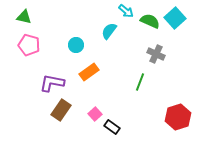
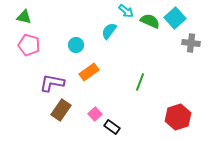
gray cross: moved 35 px right, 11 px up; rotated 18 degrees counterclockwise
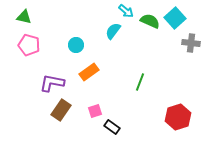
cyan semicircle: moved 4 px right
pink square: moved 3 px up; rotated 24 degrees clockwise
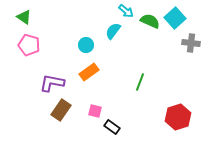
green triangle: rotated 21 degrees clockwise
cyan circle: moved 10 px right
pink square: rotated 32 degrees clockwise
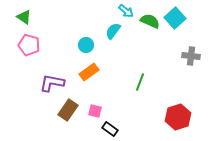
gray cross: moved 13 px down
brown rectangle: moved 7 px right
black rectangle: moved 2 px left, 2 px down
